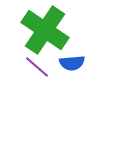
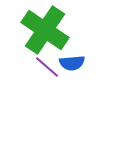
purple line: moved 10 px right
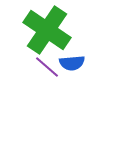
green cross: moved 2 px right
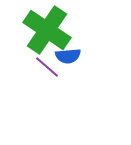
blue semicircle: moved 4 px left, 7 px up
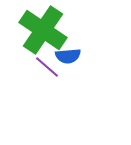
green cross: moved 4 px left
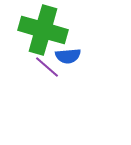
green cross: rotated 18 degrees counterclockwise
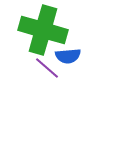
purple line: moved 1 px down
